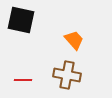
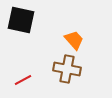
brown cross: moved 6 px up
red line: rotated 30 degrees counterclockwise
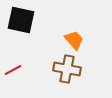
red line: moved 10 px left, 10 px up
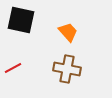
orange trapezoid: moved 6 px left, 8 px up
red line: moved 2 px up
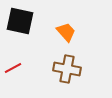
black square: moved 1 px left, 1 px down
orange trapezoid: moved 2 px left
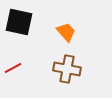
black square: moved 1 px left, 1 px down
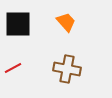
black square: moved 1 px left, 2 px down; rotated 12 degrees counterclockwise
orange trapezoid: moved 10 px up
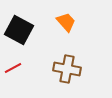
black square: moved 1 px right, 6 px down; rotated 28 degrees clockwise
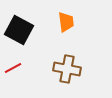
orange trapezoid: rotated 35 degrees clockwise
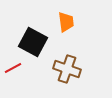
black square: moved 14 px right, 12 px down
brown cross: rotated 8 degrees clockwise
